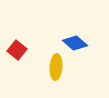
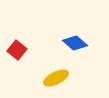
yellow ellipse: moved 11 px down; rotated 60 degrees clockwise
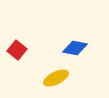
blue diamond: moved 5 px down; rotated 30 degrees counterclockwise
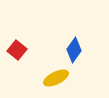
blue diamond: moved 1 px left, 2 px down; rotated 65 degrees counterclockwise
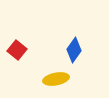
yellow ellipse: moved 1 px down; rotated 15 degrees clockwise
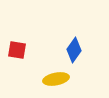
red square: rotated 30 degrees counterclockwise
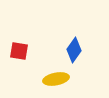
red square: moved 2 px right, 1 px down
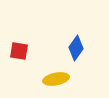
blue diamond: moved 2 px right, 2 px up
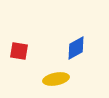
blue diamond: rotated 25 degrees clockwise
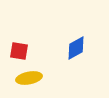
yellow ellipse: moved 27 px left, 1 px up
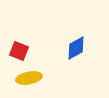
red square: rotated 12 degrees clockwise
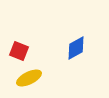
yellow ellipse: rotated 15 degrees counterclockwise
